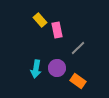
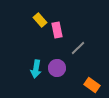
orange rectangle: moved 14 px right, 4 px down
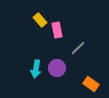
orange rectangle: moved 1 px left, 1 px up
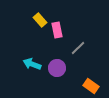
cyan arrow: moved 4 px left, 5 px up; rotated 102 degrees clockwise
orange rectangle: moved 2 px down
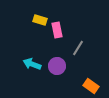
yellow rectangle: rotated 32 degrees counterclockwise
gray line: rotated 14 degrees counterclockwise
purple circle: moved 2 px up
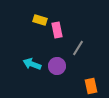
orange rectangle: rotated 42 degrees clockwise
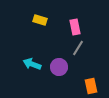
pink rectangle: moved 18 px right, 3 px up
purple circle: moved 2 px right, 1 px down
